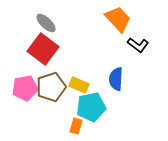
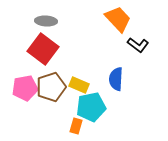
gray ellipse: moved 2 px up; rotated 40 degrees counterclockwise
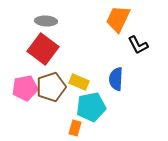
orange trapezoid: rotated 112 degrees counterclockwise
black L-shape: rotated 25 degrees clockwise
yellow rectangle: moved 3 px up
orange rectangle: moved 1 px left, 2 px down
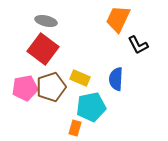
gray ellipse: rotated 10 degrees clockwise
yellow rectangle: moved 1 px right, 4 px up
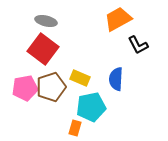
orange trapezoid: rotated 36 degrees clockwise
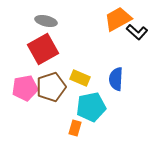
black L-shape: moved 1 px left, 13 px up; rotated 20 degrees counterclockwise
red square: rotated 24 degrees clockwise
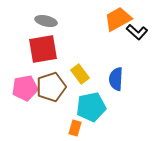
red square: rotated 20 degrees clockwise
yellow rectangle: moved 4 px up; rotated 30 degrees clockwise
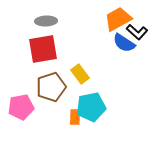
gray ellipse: rotated 15 degrees counterclockwise
blue semicircle: moved 8 px right, 36 px up; rotated 60 degrees counterclockwise
pink pentagon: moved 4 px left, 19 px down
orange rectangle: moved 11 px up; rotated 14 degrees counterclockwise
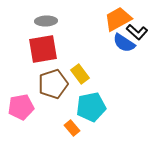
brown pentagon: moved 2 px right, 3 px up
orange rectangle: moved 3 px left, 11 px down; rotated 42 degrees counterclockwise
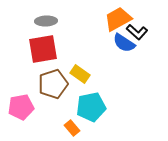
yellow rectangle: rotated 18 degrees counterclockwise
